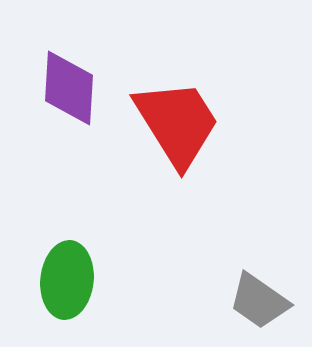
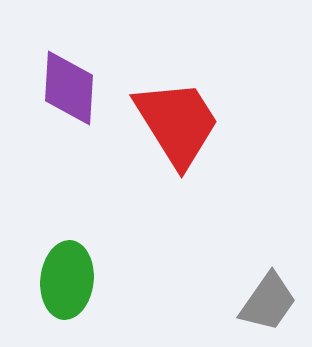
gray trapezoid: moved 9 px right, 1 px down; rotated 90 degrees counterclockwise
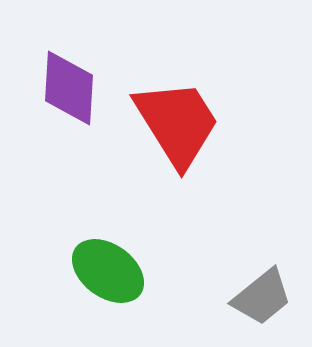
green ellipse: moved 41 px right, 9 px up; rotated 60 degrees counterclockwise
gray trapezoid: moved 6 px left, 5 px up; rotated 16 degrees clockwise
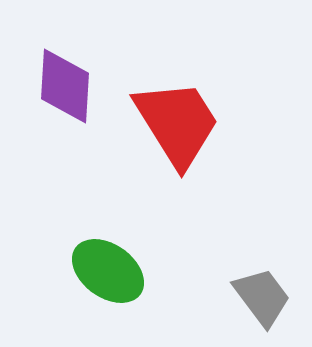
purple diamond: moved 4 px left, 2 px up
gray trapezoid: rotated 88 degrees counterclockwise
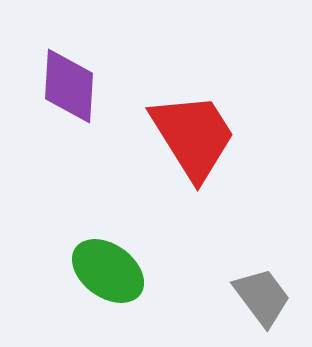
purple diamond: moved 4 px right
red trapezoid: moved 16 px right, 13 px down
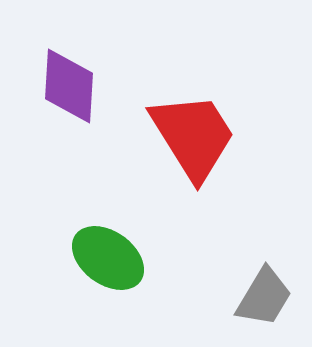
green ellipse: moved 13 px up
gray trapezoid: moved 2 px right; rotated 68 degrees clockwise
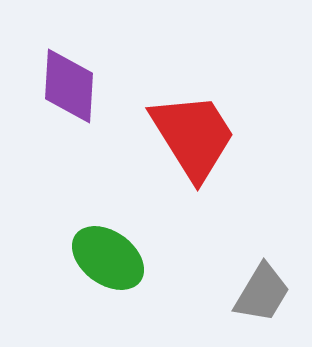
gray trapezoid: moved 2 px left, 4 px up
